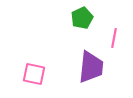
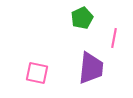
purple trapezoid: moved 1 px down
pink square: moved 3 px right, 1 px up
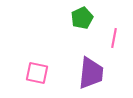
purple trapezoid: moved 5 px down
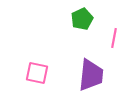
green pentagon: moved 1 px down
purple trapezoid: moved 2 px down
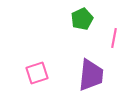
pink square: rotated 30 degrees counterclockwise
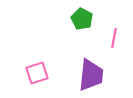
green pentagon: rotated 20 degrees counterclockwise
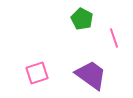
pink line: rotated 30 degrees counterclockwise
purple trapezoid: rotated 60 degrees counterclockwise
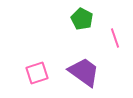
pink line: moved 1 px right
purple trapezoid: moved 7 px left, 3 px up
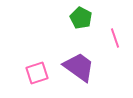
green pentagon: moved 1 px left, 1 px up
purple trapezoid: moved 5 px left, 5 px up
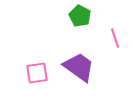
green pentagon: moved 1 px left, 2 px up
pink square: rotated 10 degrees clockwise
